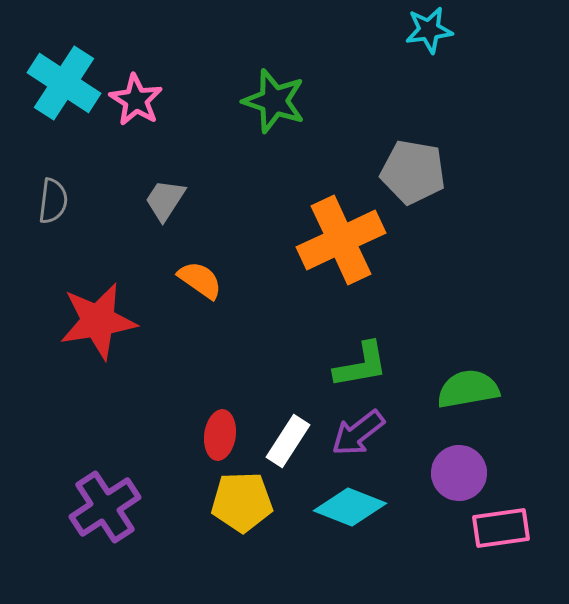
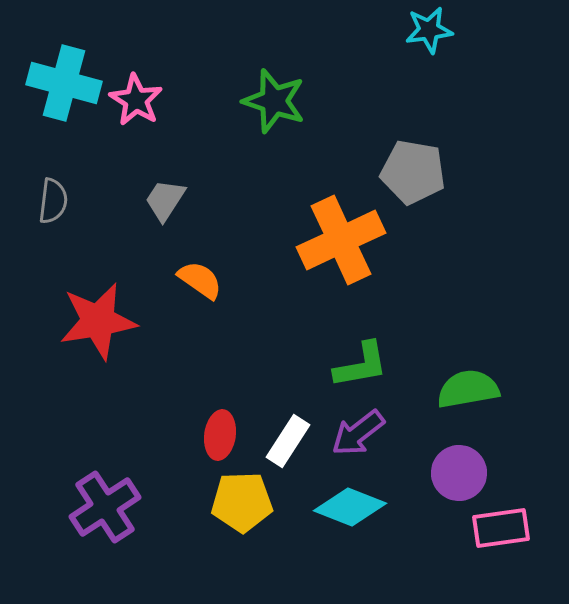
cyan cross: rotated 18 degrees counterclockwise
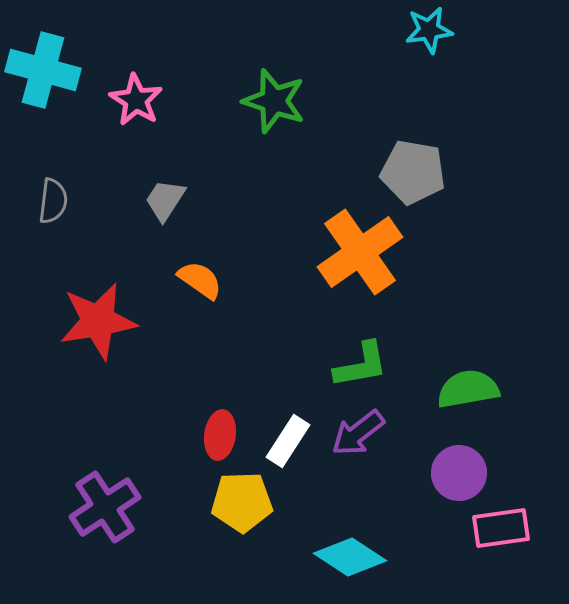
cyan cross: moved 21 px left, 13 px up
orange cross: moved 19 px right, 12 px down; rotated 10 degrees counterclockwise
cyan diamond: moved 50 px down; rotated 12 degrees clockwise
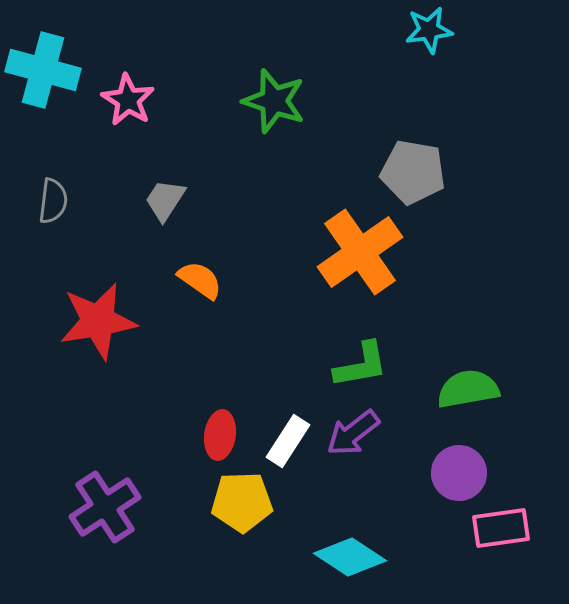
pink star: moved 8 px left
purple arrow: moved 5 px left
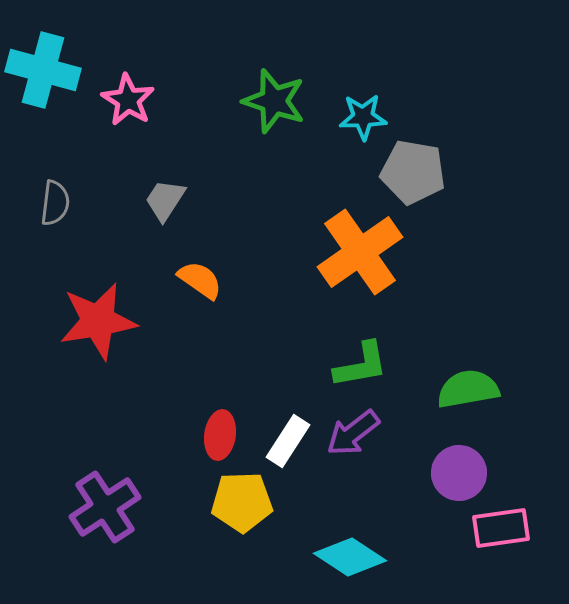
cyan star: moved 66 px left, 87 px down; rotated 6 degrees clockwise
gray semicircle: moved 2 px right, 2 px down
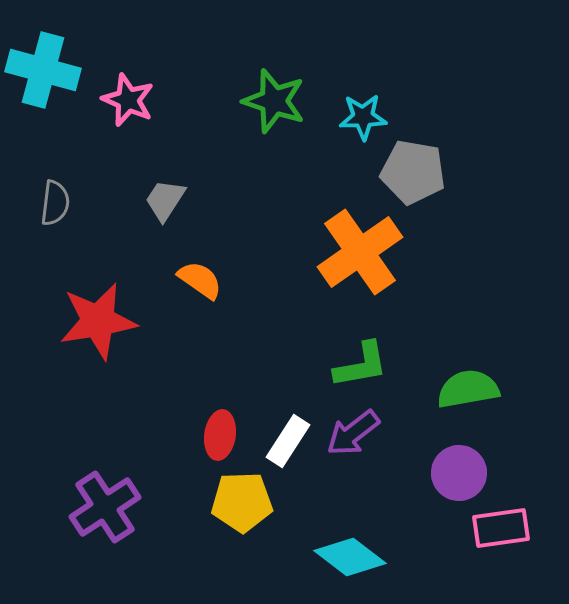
pink star: rotated 8 degrees counterclockwise
cyan diamond: rotated 4 degrees clockwise
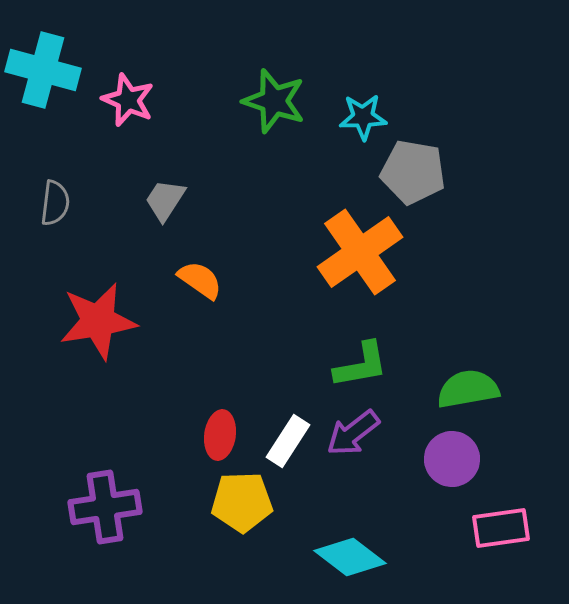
purple circle: moved 7 px left, 14 px up
purple cross: rotated 24 degrees clockwise
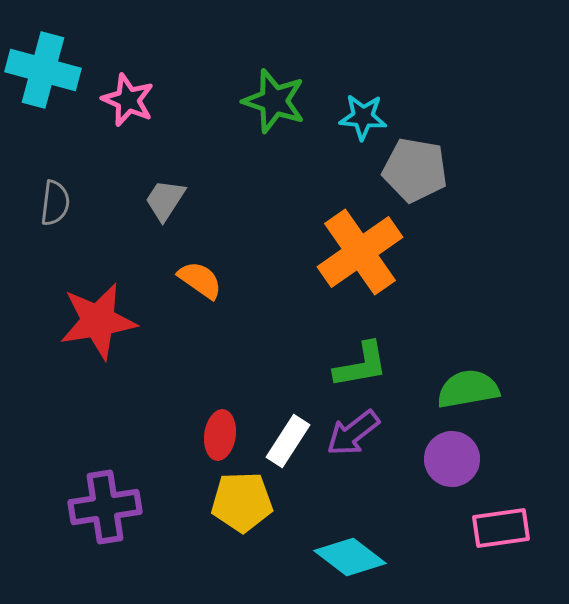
cyan star: rotated 6 degrees clockwise
gray pentagon: moved 2 px right, 2 px up
